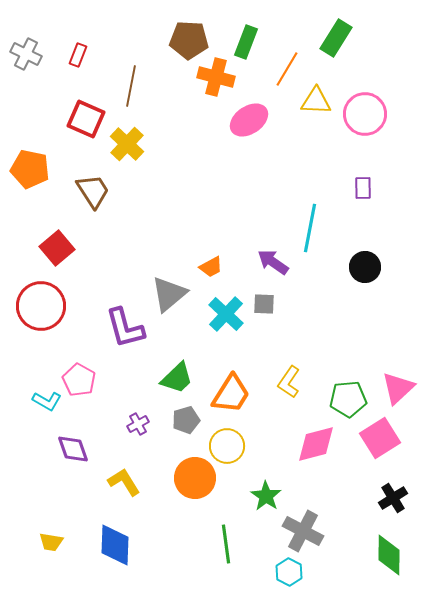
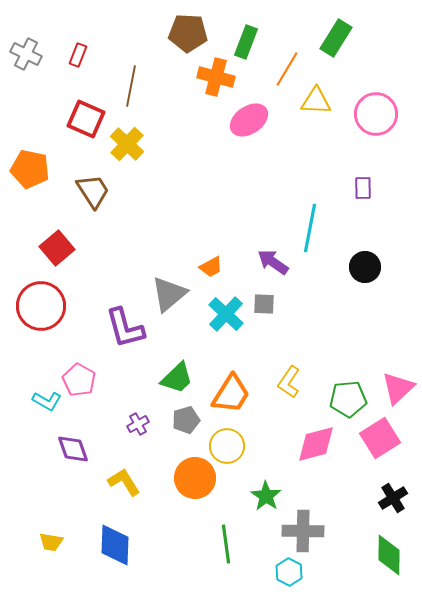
brown pentagon at (189, 40): moved 1 px left, 7 px up
pink circle at (365, 114): moved 11 px right
gray cross at (303, 531): rotated 27 degrees counterclockwise
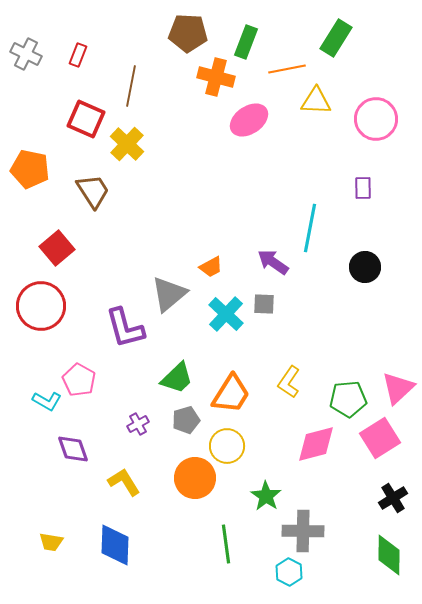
orange line at (287, 69): rotated 48 degrees clockwise
pink circle at (376, 114): moved 5 px down
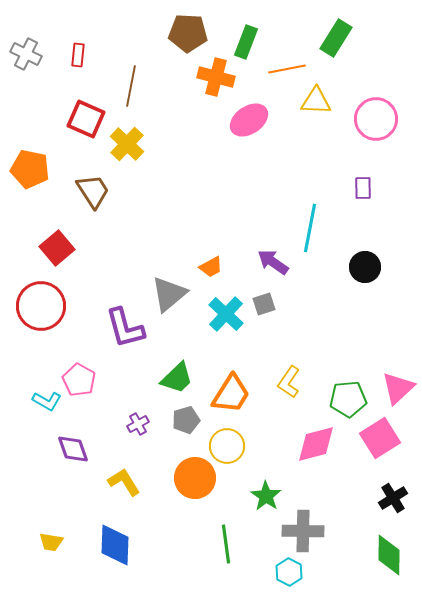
red rectangle at (78, 55): rotated 15 degrees counterclockwise
gray square at (264, 304): rotated 20 degrees counterclockwise
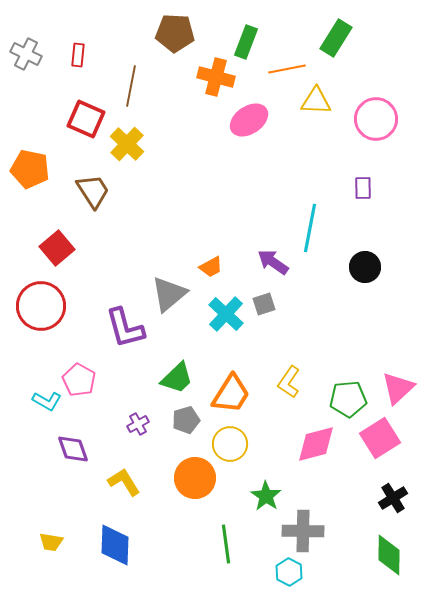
brown pentagon at (188, 33): moved 13 px left
yellow circle at (227, 446): moved 3 px right, 2 px up
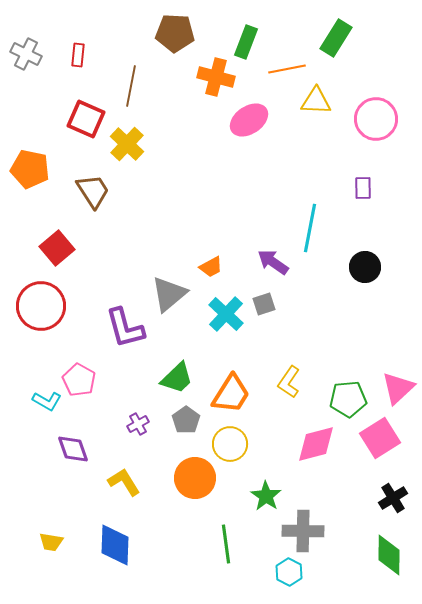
gray pentagon at (186, 420): rotated 20 degrees counterclockwise
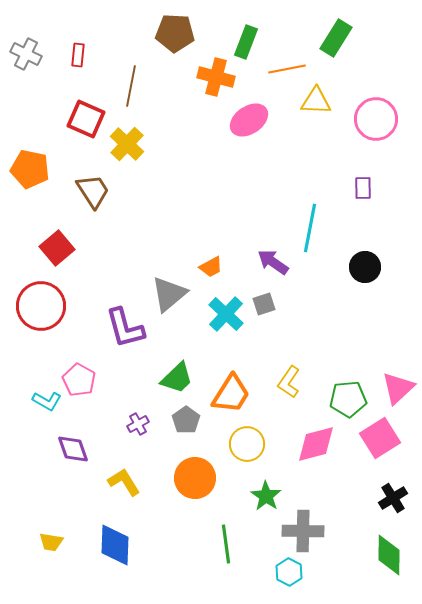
yellow circle at (230, 444): moved 17 px right
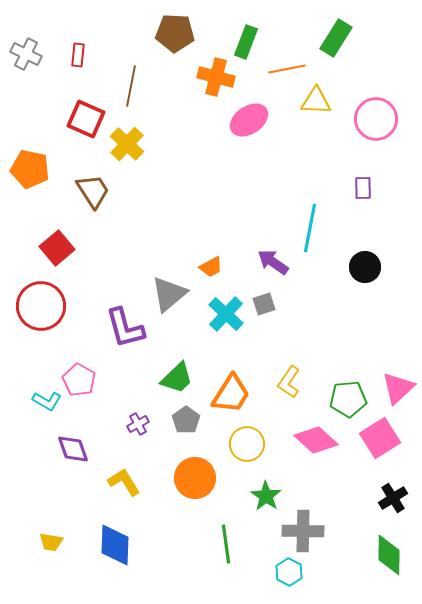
pink diamond at (316, 444): moved 4 px up; rotated 57 degrees clockwise
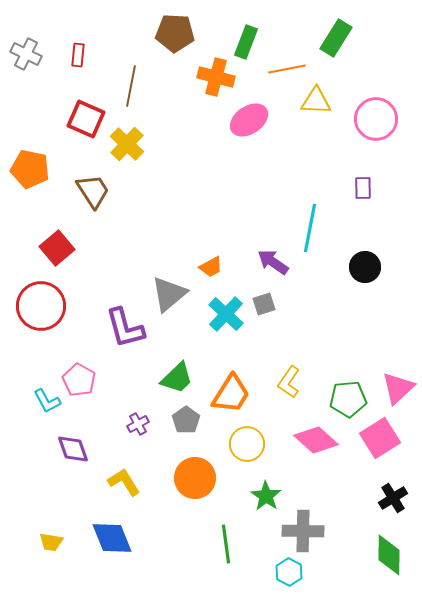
cyan L-shape at (47, 401): rotated 32 degrees clockwise
blue diamond at (115, 545): moved 3 px left, 7 px up; rotated 24 degrees counterclockwise
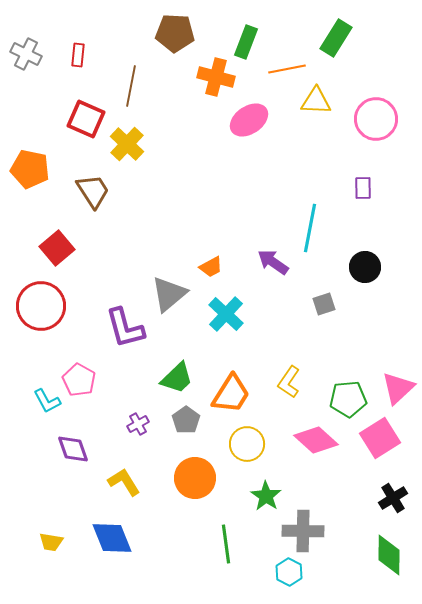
gray square at (264, 304): moved 60 px right
